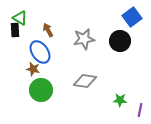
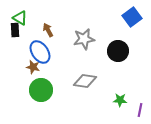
black circle: moved 2 px left, 10 px down
brown star: moved 2 px up
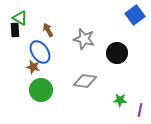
blue square: moved 3 px right, 2 px up
gray star: rotated 25 degrees clockwise
black circle: moved 1 px left, 2 px down
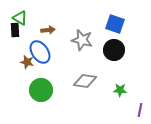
blue square: moved 20 px left, 9 px down; rotated 36 degrees counterclockwise
brown arrow: rotated 112 degrees clockwise
gray star: moved 2 px left, 1 px down
black circle: moved 3 px left, 3 px up
brown star: moved 6 px left, 5 px up
green star: moved 10 px up
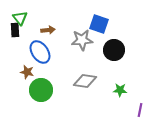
green triangle: rotated 21 degrees clockwise
blue square: moved 16 px left
gray star: rotated 20 degrees counterclockwise
brown star: moved 10 px down
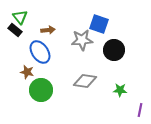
green triangle: moved 1 px up
black rectangle: rotated 48 degrees counterclockwise
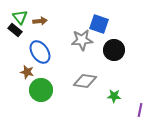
brown arrow: moved 8 px left, 9 px up
green star: moved 6 px left, 6 px down
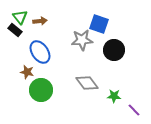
gray diamond: moved 2 px right, 2 px down; rotated 45 degrees clockwise
purple line: moved 6 px left; rotated 56 degrees counterclockwise
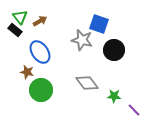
brown arrow: rotated 24 degrees counterclockwise
gray star: rotated 20 degrees clockwise
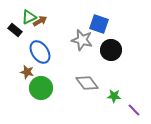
green triangle: moved 9 px right; rotated 42 degrees clockwise
black circle: moved 3 px left
green circle: moved 2 px up
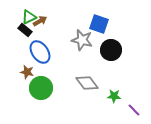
black rectangle: moved 10 px right
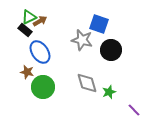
gray diamond: rotated 20 degrees clockwise
green circle: moved 2 px right, 1 px up
green star: moved 5 px left, 4 px up; rotated 24 degrees counterclockwise
